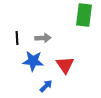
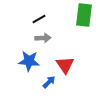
black line: moved 22 px right, 19 px up; rotated 64 degrees clockwise
blue star: moved 4 px left
blue arrow: moved 3 px right, 4 px up
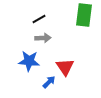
red triangle: moved 2 px down
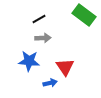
green rectangle: rotated 60 degrees counterclockwise
blue arrow: moved 1 px right, 1 px down; rotated 32 degrees clockwise
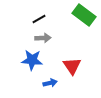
blue star: moved 3 px right, 1 px up
red triangle: moved 7 px right, 1 px up
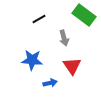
gray arrow: moved 21 px right; rotated 77 degrees clockwise
